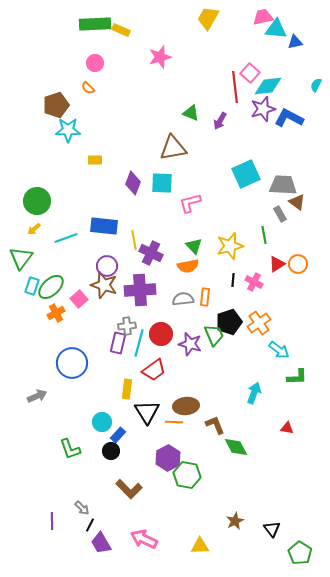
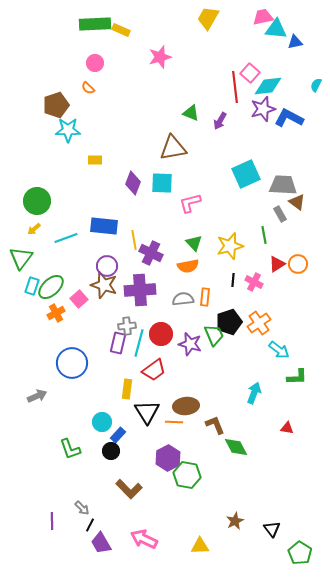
green triangle at (194, 246): moved 3 px up
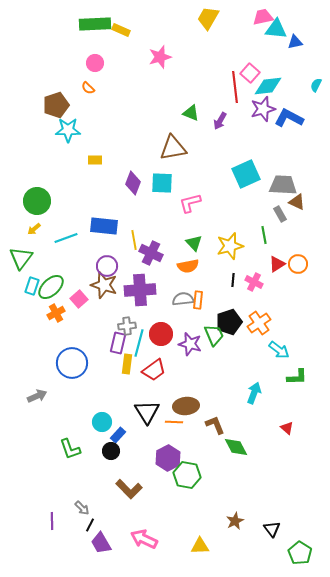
brown triangle at (297, 202): rotated 12 degrees counterclockwise
orange rectangle at (205, 297): moved 7 px left, 3 px down
yellow rectangle at (127, 389): moved 25 px up
red triangle at (287, 428): rotated 32 degrees clockwise
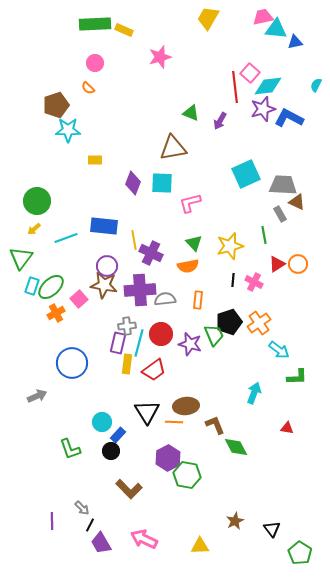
yellow rectangle at (121, 30): moved 3 px right
brown star at (104, 285): rotated 8 degrees counterclockwise
gray semicircle at (183, 299): moved 18 px left
red triangle at (287, 428): rotated 32 degrees counterclockwise
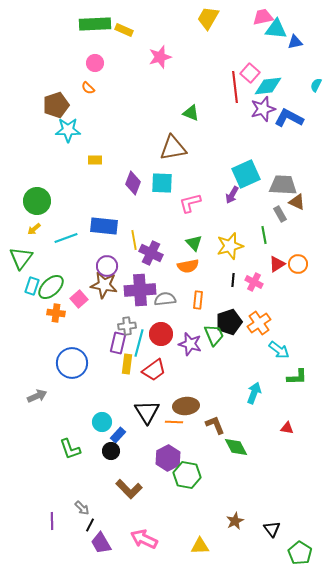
purple arrow at (220, 121): moved 12 px right, 74 px down
orange cross at (56, 313): rotated 36 degrees clockwise
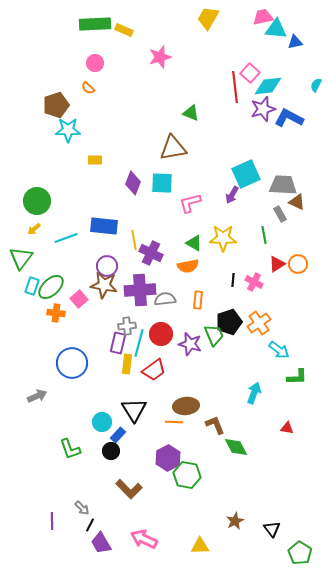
green triangle at (194, 243): rotated 18 degrees counterclockwise
yellow star at (230, 246): moved 7 px left, 8 px up; rotated 16 degrees clockwise
black triangle at (147, 412): moved 13 px left, 2 px up
